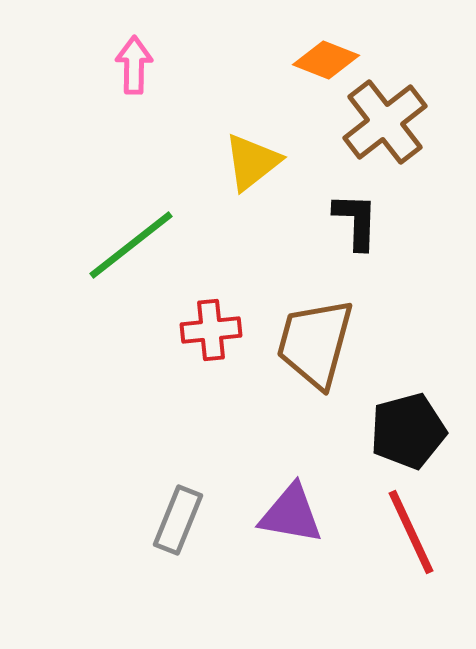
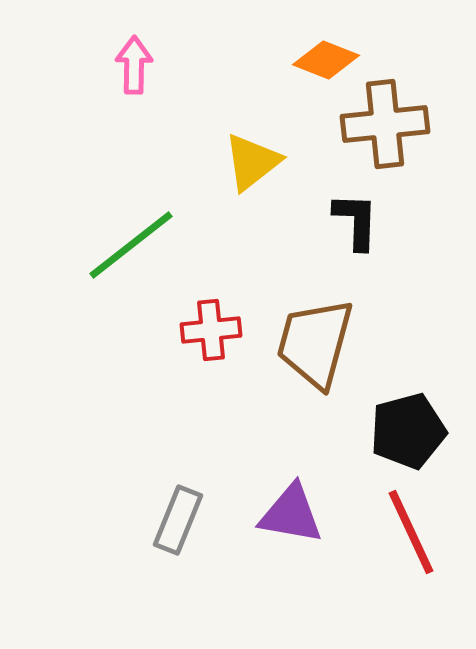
brown cross: moved 2 px down; rotated 32 degrees clockwise
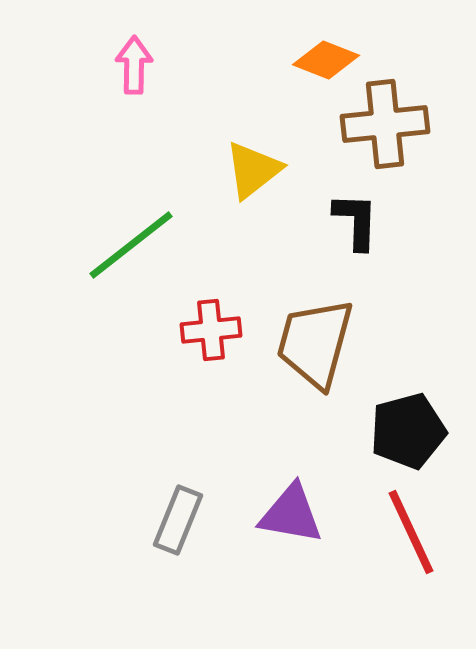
yellow triangle: moved 1 px right, 8 px down
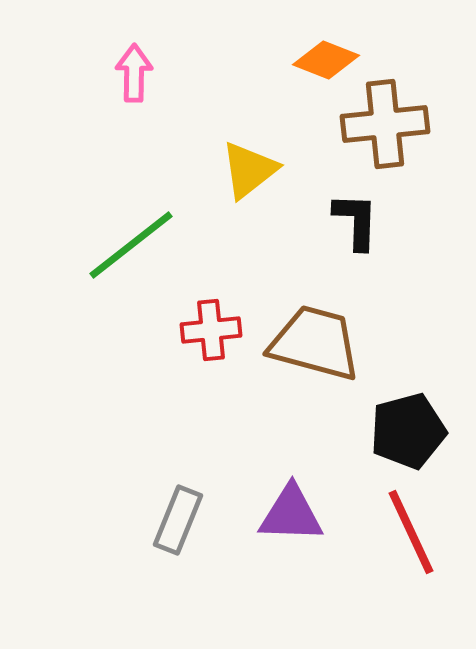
pink arrow: moved 8 px down
yellow triangle: moved 4 px left
brown trapezoid: rotated 90 degrees clockwise
purple triangle: rotated 8 degrees counterclockwise
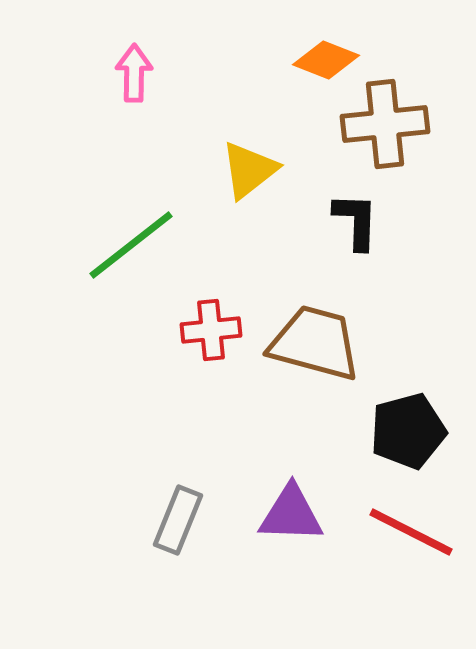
red line: rotated 38 degrees counterclockwise
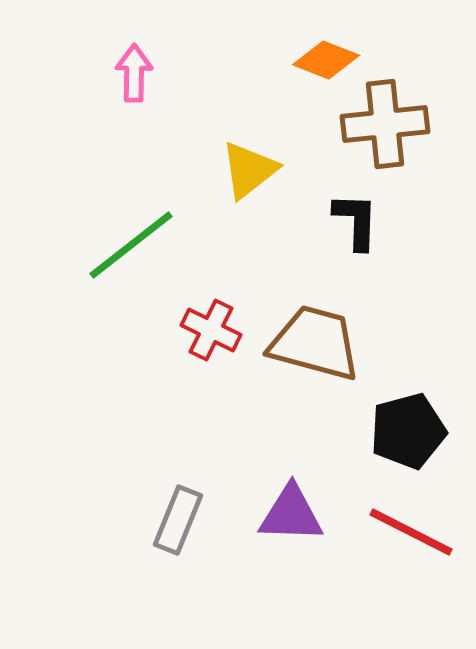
red cross: rotated 32 degrees clockwise
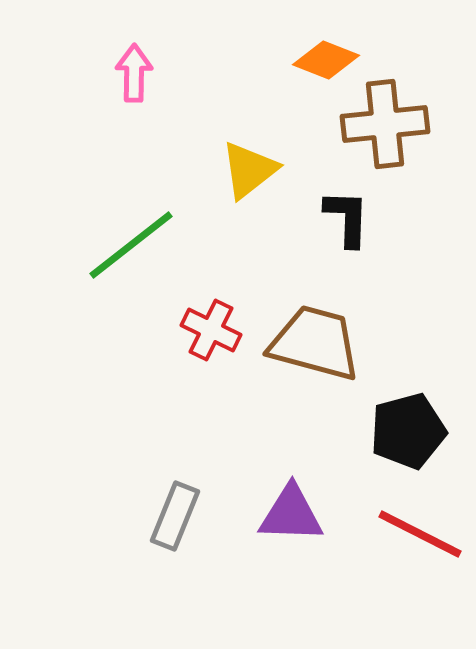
black L-shape: moved 9 px left, 3 px up
gray rectangle: moved 3 px left, 4 px up
red line: moved 9 px right, 2 px down
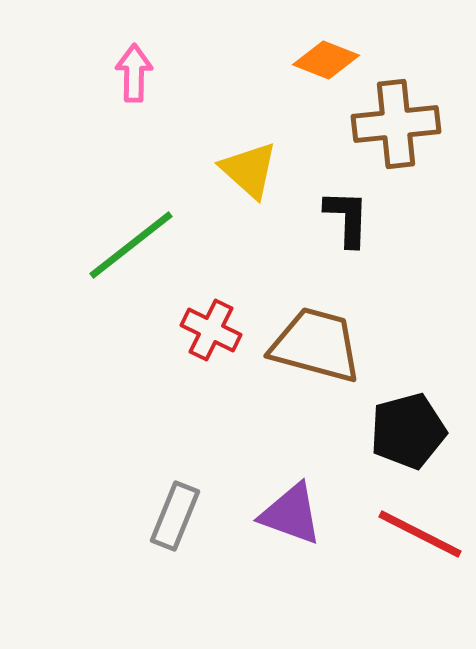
brown cross: moved 11 px right
yellow triangle: rotated 40 degrees counterclockwise
brown trapezoid: moved 1 px right, 2 px down
purple triangle: rotated 18 degrees clockwise
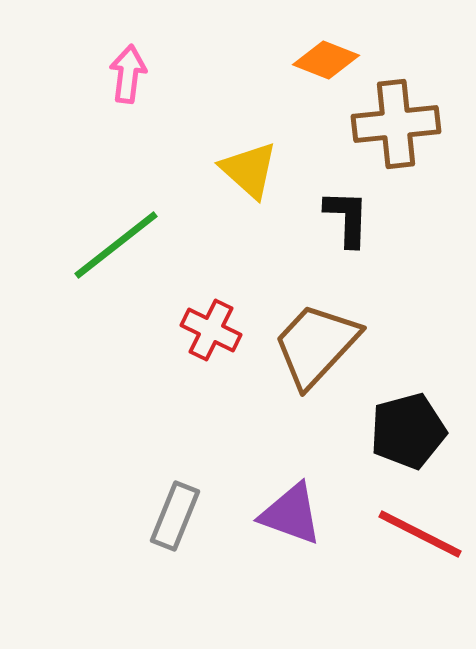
pink arrow: moved 6 px left, 1 px down; rotated 6 degrees clockwise
green line: moved 15 px left
brown trapezoid: rotated 62 degrees counterclockwise
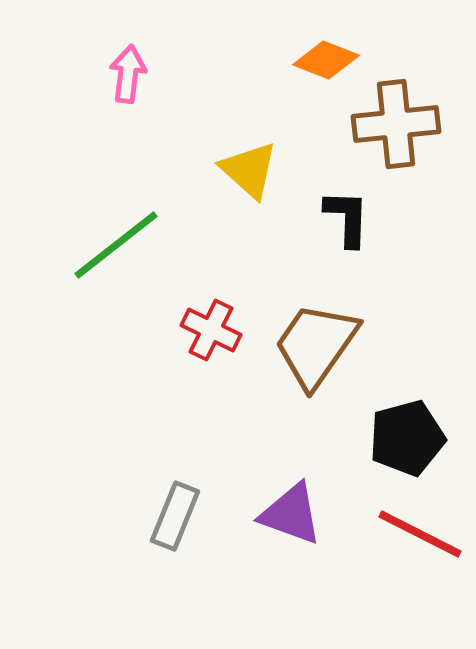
brown trapezoid: rotated 8 degrees counterclockwise
black pentagon: moved 1 px left, 7 px down
